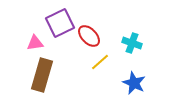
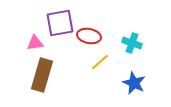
purple square: rotated 16 degrees clockwise
red ellipse: rotated 35 degrees counterclockwise
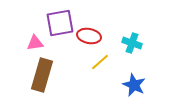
blue star: moved 2 px down
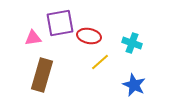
pink triangle: moved 2 px left, 5 px up
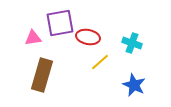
red ellipse: moved 1 px left, 1 px down
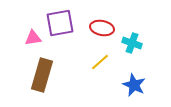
red ellipse: moved 14 px right, 9 px up
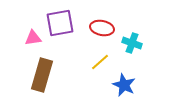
blue star: moved 10 px left
